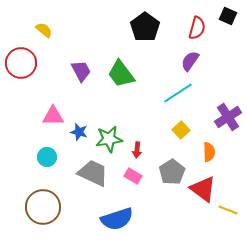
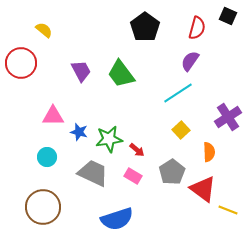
red arrow: rotated 56 degrees counterclockwise
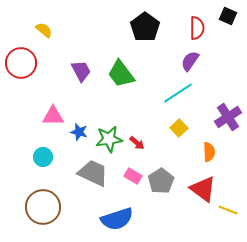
red semicircle: rotated 15 degrees counterclockwise
yellow square: moved 2 px left, 2 px up
red arrow: moved 7 px up
cyan circle: moved 4 px left
gray pentagon: moved 11 px left, 9 px down
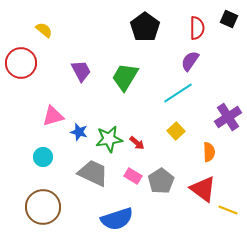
black square: moved 1 px right, 3 px down
green trapezoid: moved 4 px right, 3 px down; rotated 68 degrees clockwise
pink triangle: rotated 15 degrees counterclockwise
yellow square: moved 3 px left, 3 px down
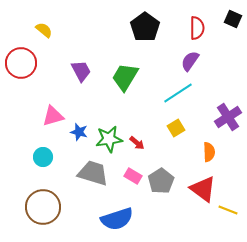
black square: moved 4 px right
yellow square: moved 3 px up; rotated 12 degrees clockwise
gray trapezoid: rotated 8 degrees counterclockwise
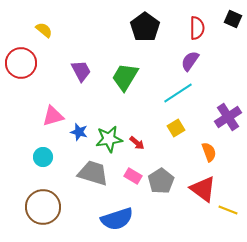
orange semicircle: rotated 18 degrees counterclockwise
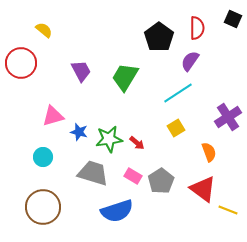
black pentagon: moved 14 px right, 10 px down
blue semicircle: moved 8 px up
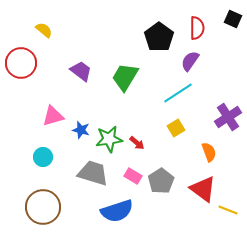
purple trapezoid: rotated 25 degrees counterclockwise
blue star: moved 2 px right, 2 px up
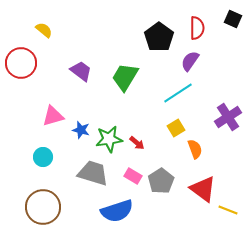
orange semicircle: moved 14 px left, 3 px up
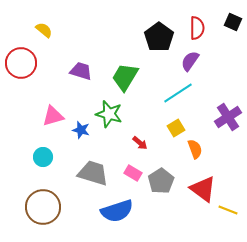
black square: moved 3 px down
purple trapezoid: rotated 20 degrees counterclockwise
green star: moved 25 px up; rotated 24 degrees clockwise
red arrow: moved 3 px right
pink rectangle: moved 3 px up
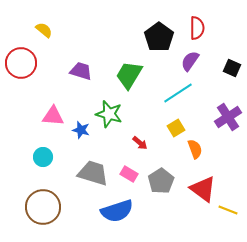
black square: moved 1 px left, 46 px down
green trapezoid: moved 4 px right, 2 px up
pink triangle: rotated 20 degrees clockwise
pink rectangle: moved 4 px left, 1 px down
